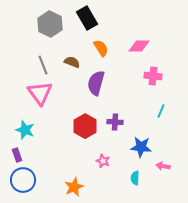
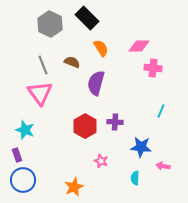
black rectangle: rotated 15 degrees counterclockwise
pink cross: moved 8 px up
pink star: moved 2 px left
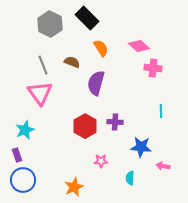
pink diamond: rotated 40 degrees clockwise
cyan line: rotated 24 degrees counterclockwise
cyan star: rotated 30 degrees clockwise
pink star: rotated 24 degrees counterclockwise
cyan semicircle: moved 5 px left
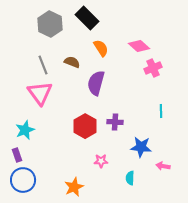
pink cross: rotated 30 degrees counterclockwise
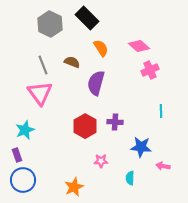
pink cross: moved 3 px left, 2 px down
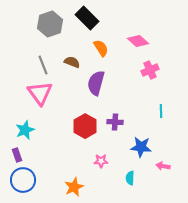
gray hexagon: rotated 15 degrees clockwise
pink diamond: moved 1 px left, 5 px up
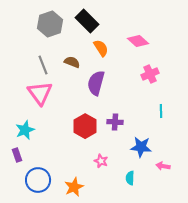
black rectangle: moved 3 px down
pink cross: moved 4 px down
pink star: rotated 24 degrees clockwise
blue circle: moved 15 px right
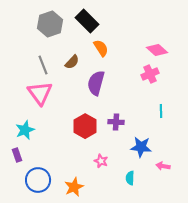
pink diamond: moved 19 px right, 9 px down
brown semicircle: rotated 112 degrees clockwise
purple cross: moved 1 px right
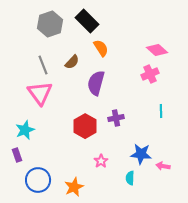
purple cross: moved 4 px up; rotated 14 degrees counterclockwise
blue star: moved 7 px down
pink star: rotated 16 degrees clockwise
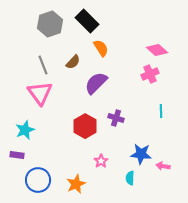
brown semicircle: moved 1 px right
purple semicircle: rotated 30 degrees clockwise
purple cross: rotated 28 degrees clockwise
purple rectangle: rotated 64 degrees counterclockwise
orange star: moved 2 px right, 3 px up
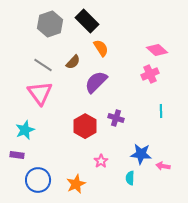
gray line: rotated 36 degrees counterclockwise
purple semicircle: moved 1 px up
